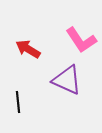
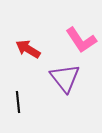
purple triangle: moved 2 px left, 2 px up; rotated 28 degrees clockwise
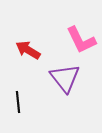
pink L-shape: rotated 8 degrees clockwise
red arrow: moved 1 px down
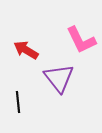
red arrow: moved 2 px left
purple triangle: moved 6 px left
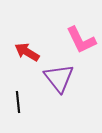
red arrow: moved 1 px right, 2 px down
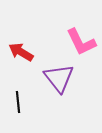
pink L-shape: moved 2 px down
red arrow: moved 6 px left
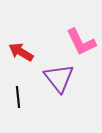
black line: moved 5 px up
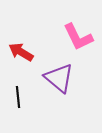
pink L-shape: moved 3 px left, 5 px up
purple triangle: rotated 12 degrees counterclockwise
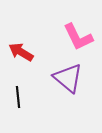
purple triangle: moved 9 px right
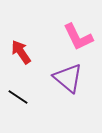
red arrow: rotated 25 degrees clockwise
black line: rotated 50 degrees counterclockwise
